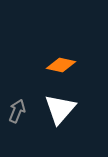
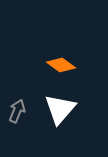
orange diamond: rotated 24 degrees clockwise
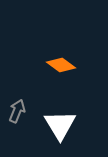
white triangle: moved 16 px down; rotated 12 degrees counterclockwise
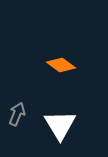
gray arrow: moved 3 px down
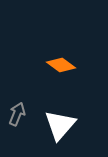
white triangle: rotated 12 degrees clockwise
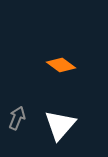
gray arrow: moved 4 px down
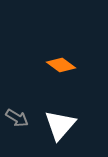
gray arrow: rotated 100 degrees clockwise
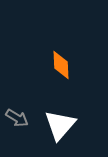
orange diamond: rotated 52 degrees clockwise
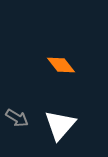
orange diamond: rotated 36 degrees counterclockwise
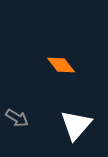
white triangle: moved 16 px right
